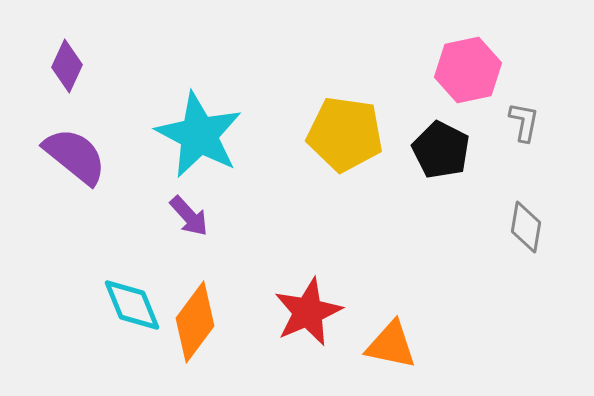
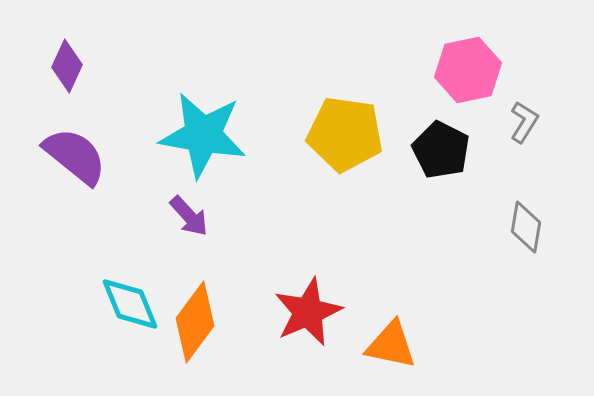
gray L-shape: rotated 21 degrees clockwise
cyan star: moved 4 px right; rotated 18 degrees counterclockwise
cyan diamond: moved 2 px left, 1 px up
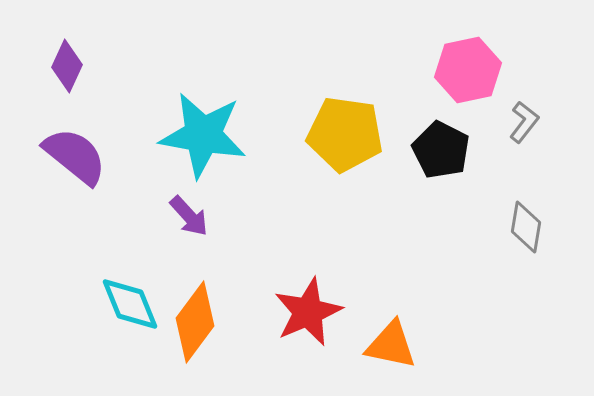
gray L-shape: rotated 6 degrees clockwise
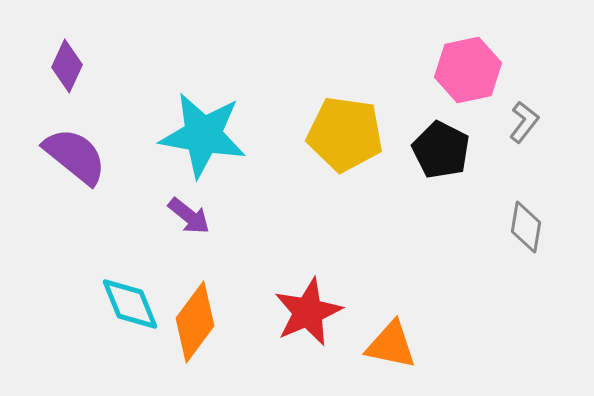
purple arrow: rotated 9 degrees counterclockwise
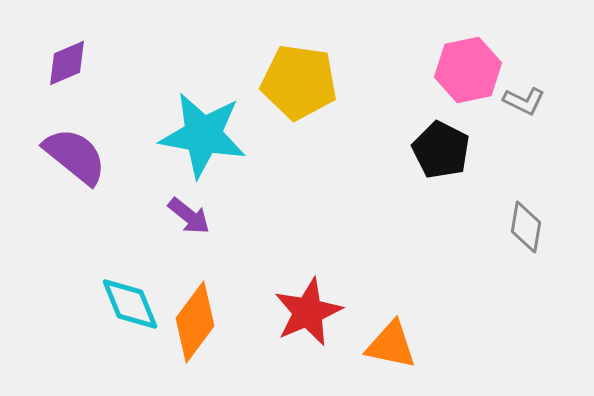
purple diamond: moved 3 px up; rotated 42 degrees clockwise
gray L-shape: moved 21 px up; rotated 78 degrees clockwise
yellow pentagon: moved 46 px left, 52 px up
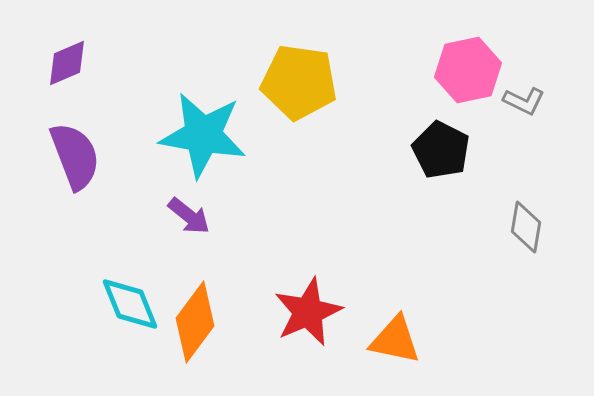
purple semicircle: rotated 30 degrees clockwise
orange triangle: moved 4 px right, 5 px up
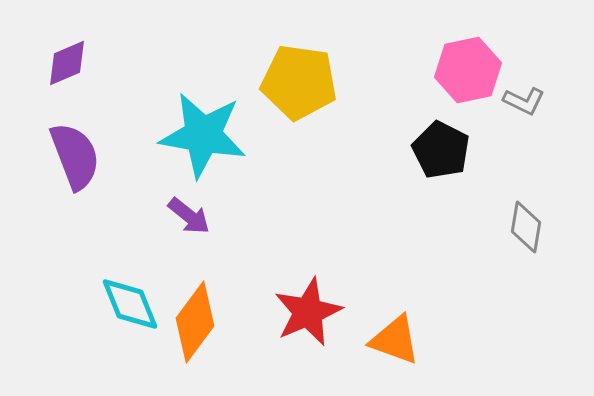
orange triangle: rotated 8 degrees clockwise
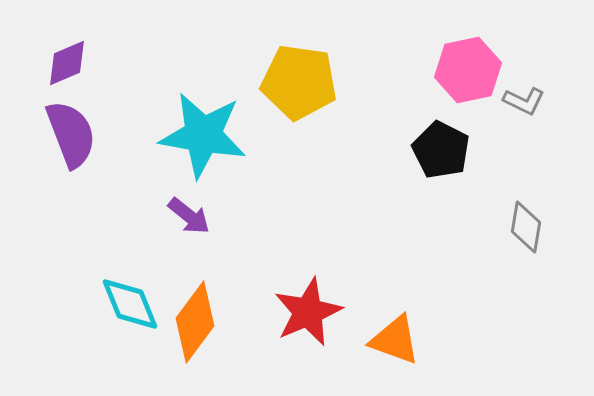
purple semicircle: moved 4 px left, 22 px up
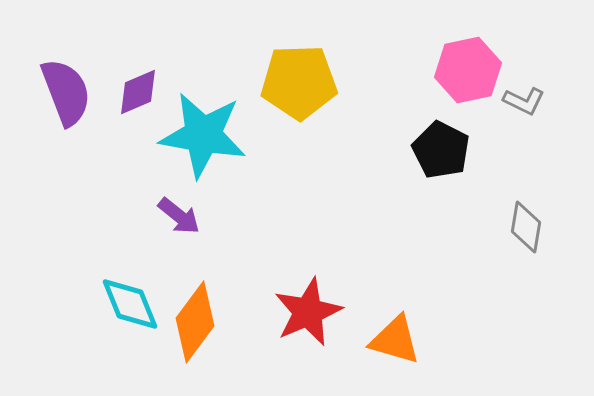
purple diamond: moved 71 px right, 29 px down
yellow pentagon: rotated 10 degrees counterclockwise
purple semicircle: moved 5 px left, 42 px up
purple arrow: moved 10 px left
orange triangle: rotated 4 degrees counterclockwise
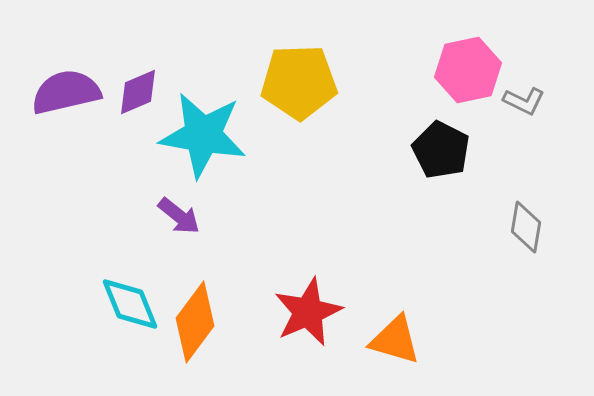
purple semicircle: rotated 82 degrees counterclockwise
